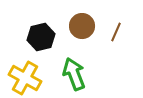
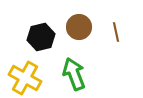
brown circle: moved 3 px left, 1 px down
brown line: rotated 36 degrees counterclockwise
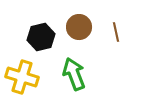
yellow cross: moved 3 px left, 1 px up; rotated 12 degrees counterclockwise
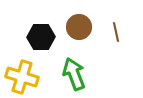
black hexagon: rotated 12 degrees clockwise
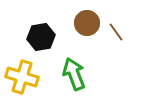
brown circle: moved 8 px right, 4 px up
brown line: rotated 24 degrees counterclockwise
black hexagon: rotated 8 degrees counterclockwise
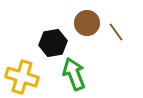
black hexagon: moved 12 px right, 6 px down
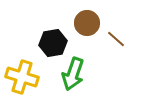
brown line: moved 7 px down; rotated 12 degrees counterclockwise
green arrow: moved 1 px left; rotated 140 degrees counterclockwise
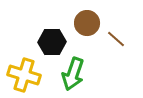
black hexagon: moved 1 px left, 1 px up; rotated 8 degrees clockwise
yellow cross: moved 2 px right, 2 px up
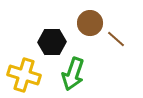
brown circle: moved 3 px right
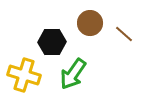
brown line: moved 8 px right, 5 px up
green arrow: rotated 16 degrees clockwise
